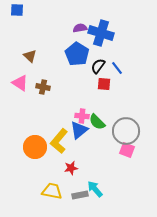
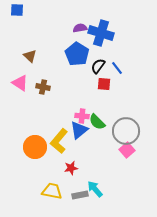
pink square: rotated 28 degrees clockwise
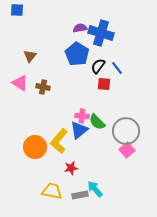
brown triangle: rotated 24 degrees clockwise
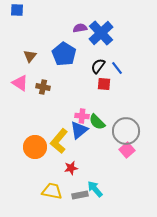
blue cross: rotated 30 degrees clockwise
blue pentagon: moved 13 px left
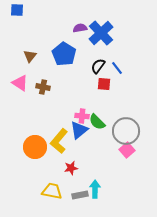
cyan arrow: rotated 42 degrees clockwise
